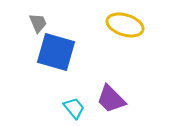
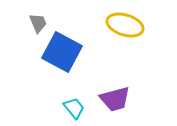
blue square: moved 6 px right; rotated 12 degrees clockwise
purple trapezoid: moved 4 px right; rotated 60 degrees counterclockwise
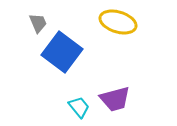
yellow ellipse: moved 7 px left, 3 px up
blue square: rotated 9 degrees clockwise
cyan trapezoid: moved 5 px right, 1 px up
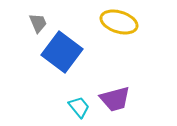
yellow ellipse: moved 1 px right
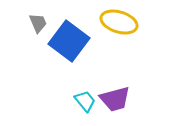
blue square: moved 7 px right, 11 px up
cyan trapezoid: moved 6 px right, 6 px up
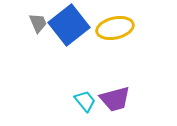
yellow ellipse: moved 4 px left, 6 px down; rotated 30 degrees counterclockwise
blue square: moved 16 px up; rotated 15 degrees clockwise
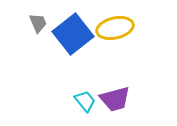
blue square: moved 4 px right, 9 px down
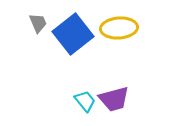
yellow ellipse: moved 4 px right; rotated 9 degrees clockwise
purple trapezoid: moved 1 px left
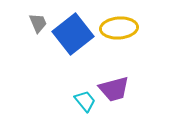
purple trapezoid: moved 10 px up
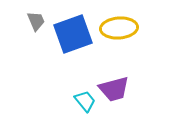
gray trapezoid: moved 2 px left, 2 px up
blue square: rotated 18 degrees clockwise
